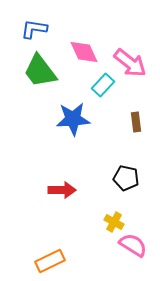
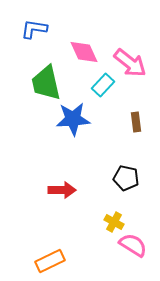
green trapezoid: moved 6 px right, 12 px down; rotated 24 degrees clockwise
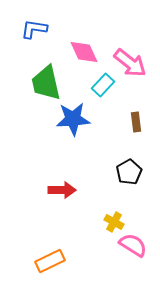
black pentagon: moved 3 px right, 6 px up; rotated 30 degrees clockwise
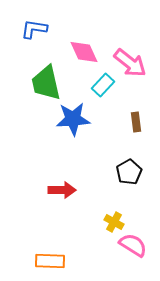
orange rectangle: rotated 28 degrees clockwise
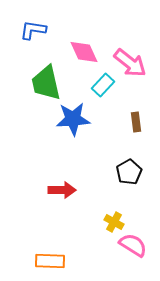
blue L-shape: moved 1 px left, 1 px down
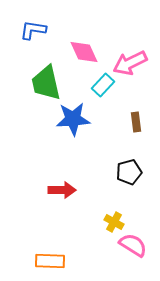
pink arrow: rotated 116 degrees clockwise
black pentagon: rotated 15 degrees clockwise
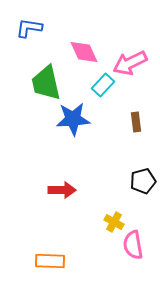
blue L-shape: moved 4 px left, 2 px up
black pentagon: moved 14 px right, 9 px down
pink semicircle: rotated 132 degrees counterclockwise
